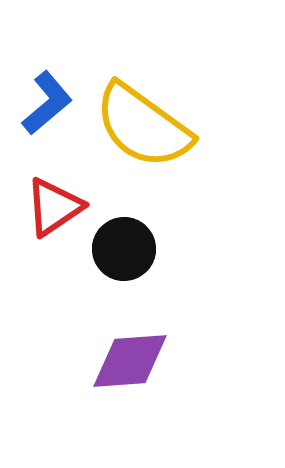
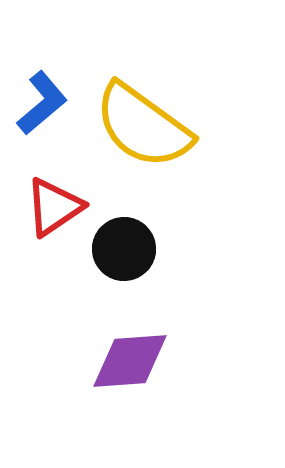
blue L-shape: moved 5 px left
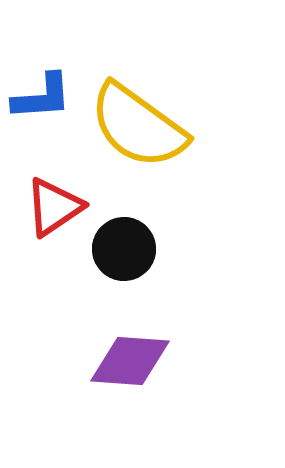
blue L-shape: moved 6 px up; rotated 36 degrees clockwise
yellow semicircle: moved 5 px left
purple diamond: rotated 8 degrees clockwise
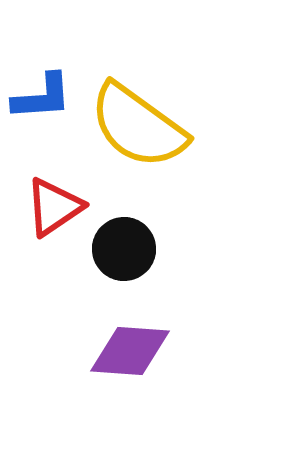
purple diamond: moved 10 px up
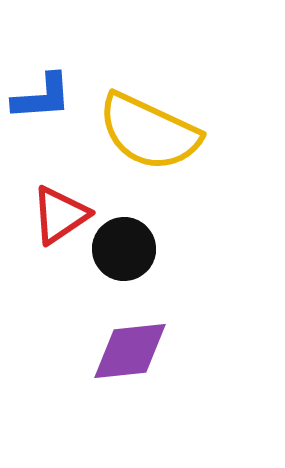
yellow semicircle: moved 11 px right, 6 px down; rotated 11 degrees counterclockwise
red triangle: moved 6 px right, 8 px down
purple diamond: rotated 10 degrees counterclockwise
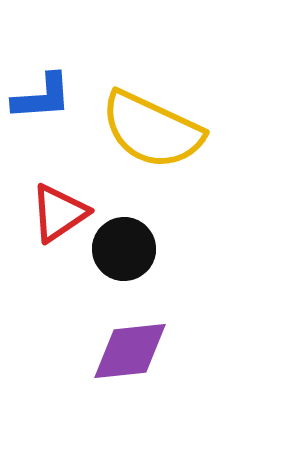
yellow semicircle: moved 3 px right, 2 px up
red triangle: moved 1 px left, 2 px up
